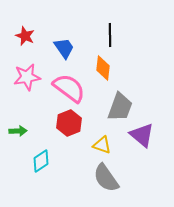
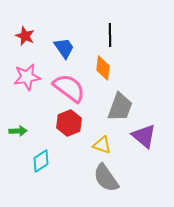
purple triangle: moved 2 px right, 1 px down
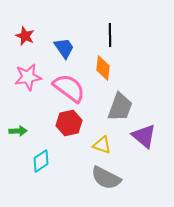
pink star: moved 1 px right
red hexagon: rotated 10 degrees clockwise
gray semicircle: rotated 28 degrees counterclockwise
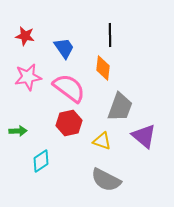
red star: rotated 12 degrees counterclockwise
yellow triangle: moved 4 px up
gray semicircle: moved 2 px down
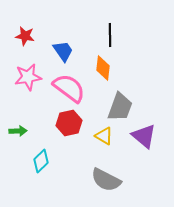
blue trapezoid: moved 1 px left, 3 px down
yellow triangle: moved 2 px right, 5 px up; rotated 12 degrees clockwise
cyan diamond: rotated 10 degrees counterclockwise
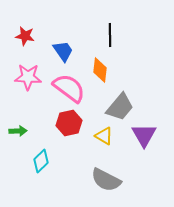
orange diamond: moved 3 px left, 2 px down
pink star: rotated 12 degrees clockwise
gray trapezoid: rotated 20 degrees clockwise
purple triangle: moved 1 px up; rotated 20 degrees clockwise
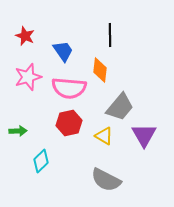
red star: rotated 12 degrees clockwise
pink star: rotated 20 degrees counterclockwise
pink semicircle: rotated 148 degrees clockwise
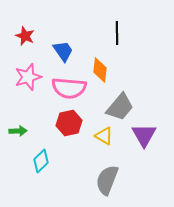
black line: moved 7 px right, 2 px up
gray semicircle: moved 1 px right; rotated 84 degrees clockwise
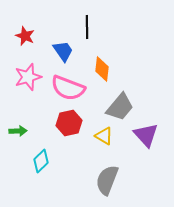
black line: moved 30 px left, 6 px up
orange diamond: moved 2 px right, 1 px up
pink semicircle: moved 1 px left; rotated 16 degrees clockwise
purple triangle: moved 2 px right; rotated 12 degrees counterclockwise
